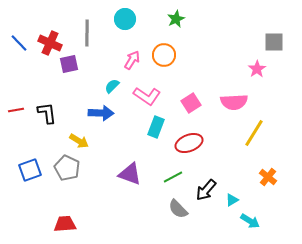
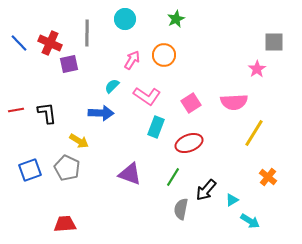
green line: rotated 30 degrees counterclockwise
gray semicircle: moved 3 px right; rotated 55 degrees clockwise
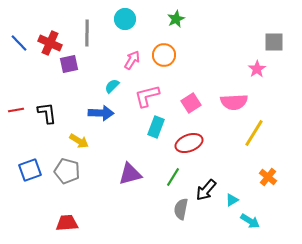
pink L-shape: rotated 132 degrees clockwise
gray pentagon: moved 3 px down; rotated 10 degrees counterclockwise
purple triangle: rotated 35 degrees counterclockwise
red trapezoid: moved 2 px right, 1 px up
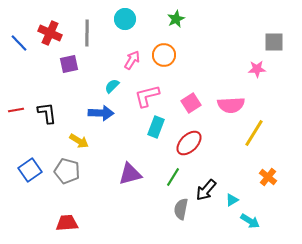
red cross: moved 10 px up
pink star: rotated 30 degrees clockwise
pink semicircle: moved 3 px left, 3 px down
red ellipse: rotated 24 degrees counterclockwise
blue square: rotated 15 degrees counterclockwise
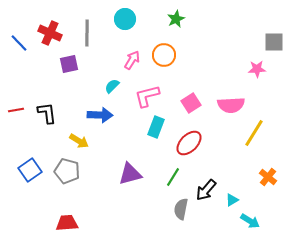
blue arrow: moved 1 px left, 2 px down
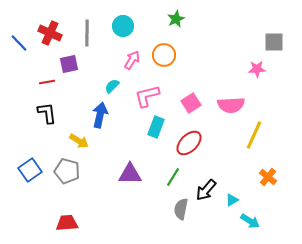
cyan circle: moved 2 px left, 7 px down
red line: moved 31 px right, 28 px up
blue arrow: rotated 80 degrees counterclockwise
yellow line: moved 2 px down; rotated 8 degrees counterclockwise
purple triangle: rotated 15 degrees clockwise
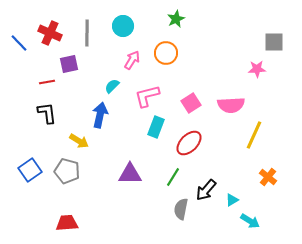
orange circle: moved 2 px right, 2 px up
